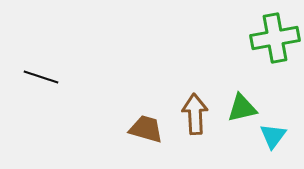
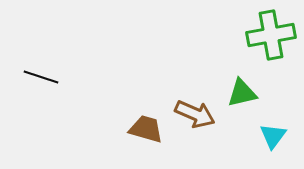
green cross: moved 4 px left, 3 px up
green triangle: moved 15 px up
brown arrow: rotated 117 degrees clockwise
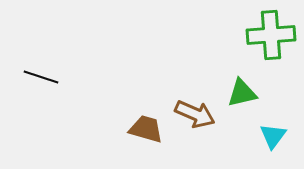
green cross: rotated 6 degrees clockwise
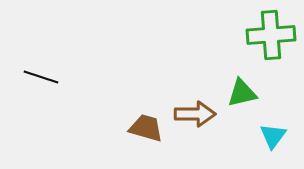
brown arrow: rotated 24 degrees counterclockwise
brown trapezoid: moved 1 px up
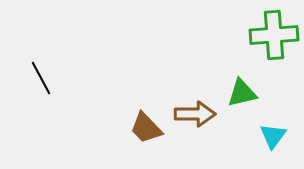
green cross: moved 3 px right
black line: moved 1 px down; rotated 44 degrees clockwise
brown trapezoid: rotated 150 degrees counterclockwise
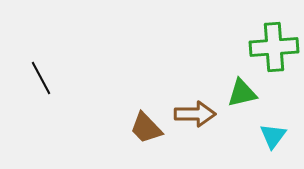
green cross: moved 12 px down
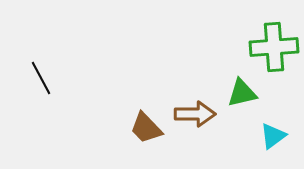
cyan triangle: rotated 16 degrees clockwise
